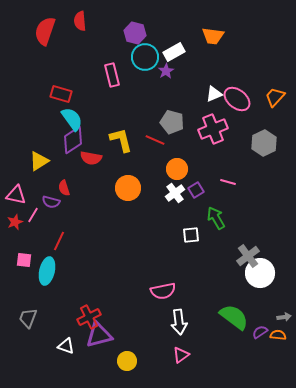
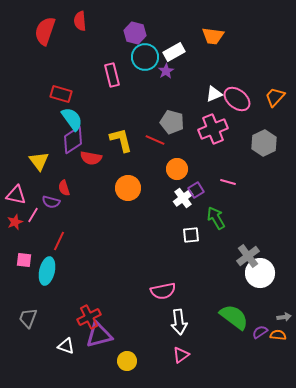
yellow triangle at (39, 161): rotated 35 degrees counterclockwise
white cross at (175, 193): moved 8 px right, 5 px down
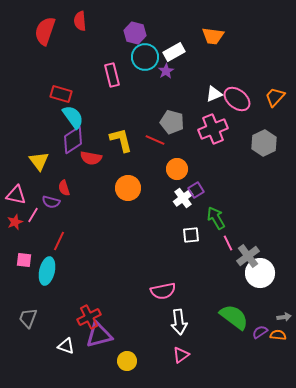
cyan semicircle at (72, 119): moved 1 px right, 2 px up
pink line at (228, 182): moved 61 px down; rotated 49 degrees clockwise
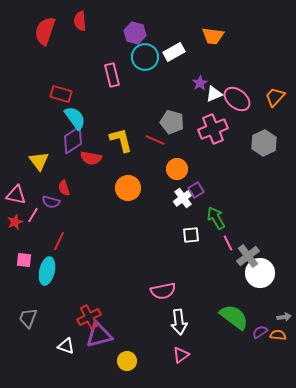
purple star at (166, 71): moved 34 px right, 12 px down
cyan semicircle at (73, 117): moved 2 px right, 1 px down
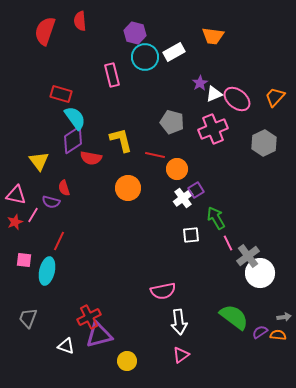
red line at (155, 140): moved 15 px down; rotated 12 degrees counterclockwise
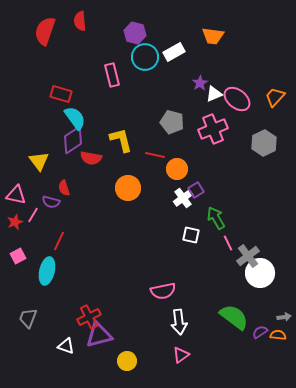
white square at (191, 235): rotated 18 degrees clockwise
pink square at (24, 260): moved 6 px left, 4 px up; rotated 35 degrees counterclockwise
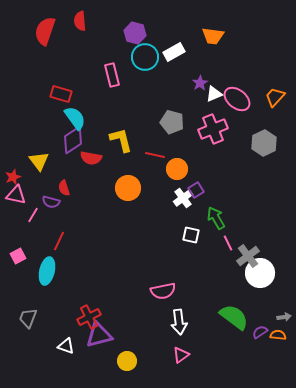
red star at (15, 222): moved 2 px left, 45 px up
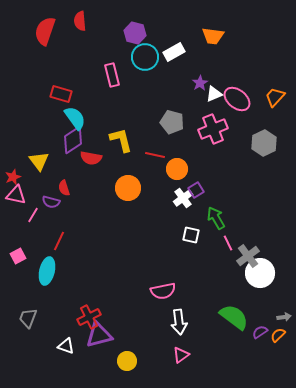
orange semicircle at (278, 335): rotated 49 degrees counterclockwise
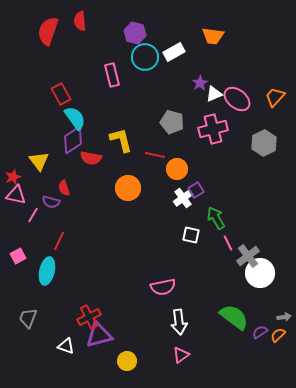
red semicircle at (45, 31): moved 3 px right
red rectangle at (61, 94): rotated 45 degrees clockwise
pink cross at (213, 129): rotated 8 degrees clockwise
pink semicircle at (163, 291): moved 4 px up
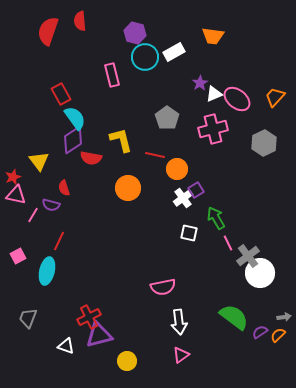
gray pentagon at (172, 122): moved 5 px left, 4 px up; rotated 20 degrees clockwise
purple semicircle at (51, 202): moved 3 px down
white square at (191, 235): moved 2 px left, 2 px up
